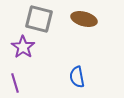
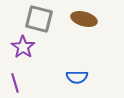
blue semicircle: rotated 80 degrees counterclockwise
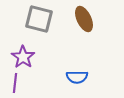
brown ellipse: rotated 50 degrees clockwise
purple star: moved 10 px down
purple line: rotated 24 degrees clockwise
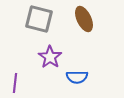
purple star: moved 27 px right
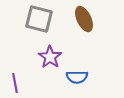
purple line: rotated 18 degrees counterclockwise
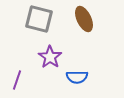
purple line: moved 2 px right, 3 px up; rotated 30 degrees clockwise
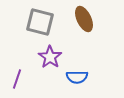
gray square: moved 1 px right, 3 px down
purple line: moved 1 px up
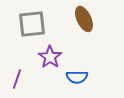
gray square: moved 8 px left, 2 px down; rotated 20 degrees counterclockwise
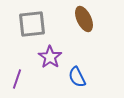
blue semicircle: rotated 65 degrees clockwise
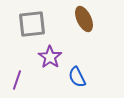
purple line: moved 1 px down
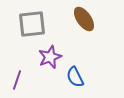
brown ellipse: rotated 10 degrees counterclockwise
purple star: rotated 15 degrees clockwise
blue semicircle: moved 2 px left
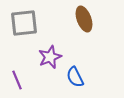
brown ellipse: rotated 15 degrees clockwise
gray square: moved 8 px left, 1 px up
purple line: rotated 42 degrees counterclockwise
